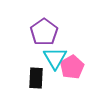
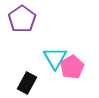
purple pentagon: moved 22 px left, 13 px up
black rectangle: moved 9 px left, 5 px down; rotated 25 degrees clockwise
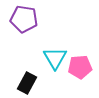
purple pentagon: moved 2 px right; rotated 28 degrees counterclockwise
pink pentagon: moved 8 px right; rotated 25 degrees clockwise
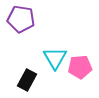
purple pentagon: moved 3 px left
black rectangle: moved 3 px up
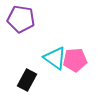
cyan triangle: rotated 25 degrees counterclockwise
pink pentagon: moved 5 px left, 7 px up
